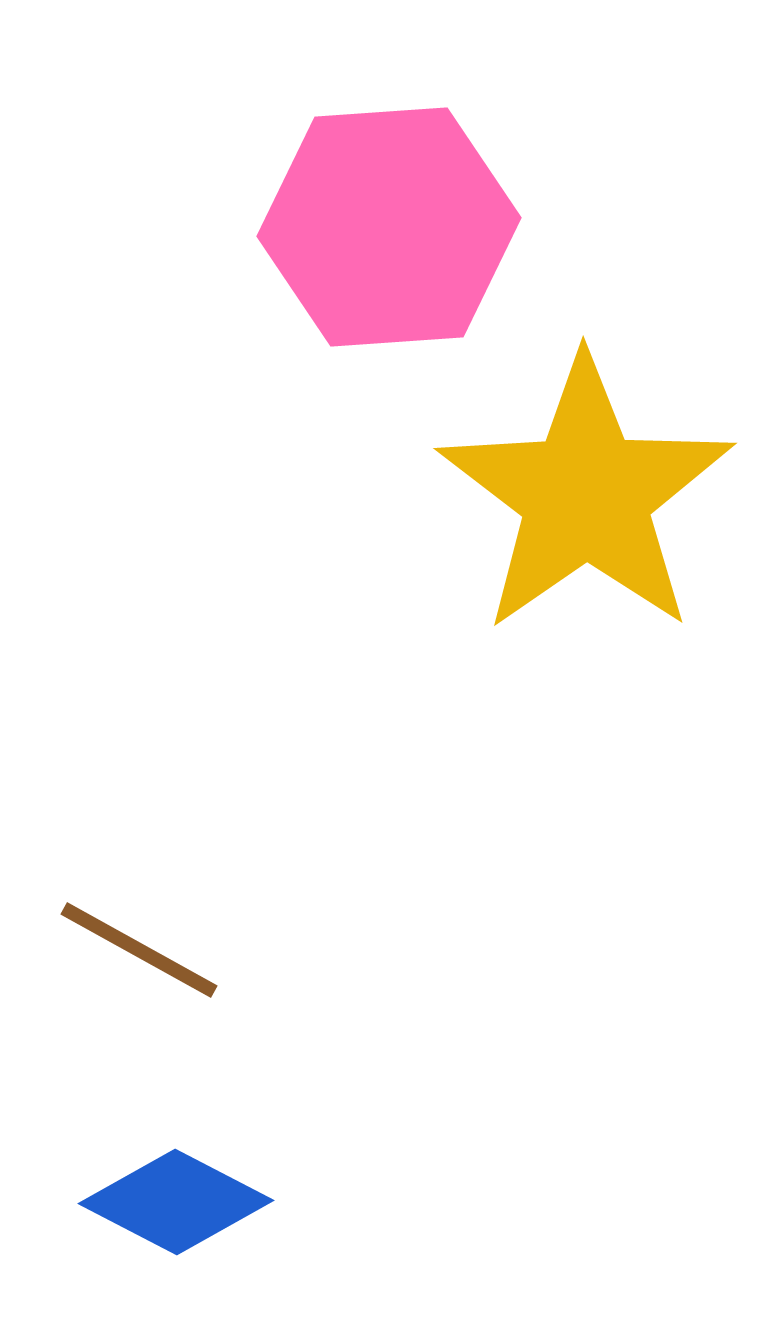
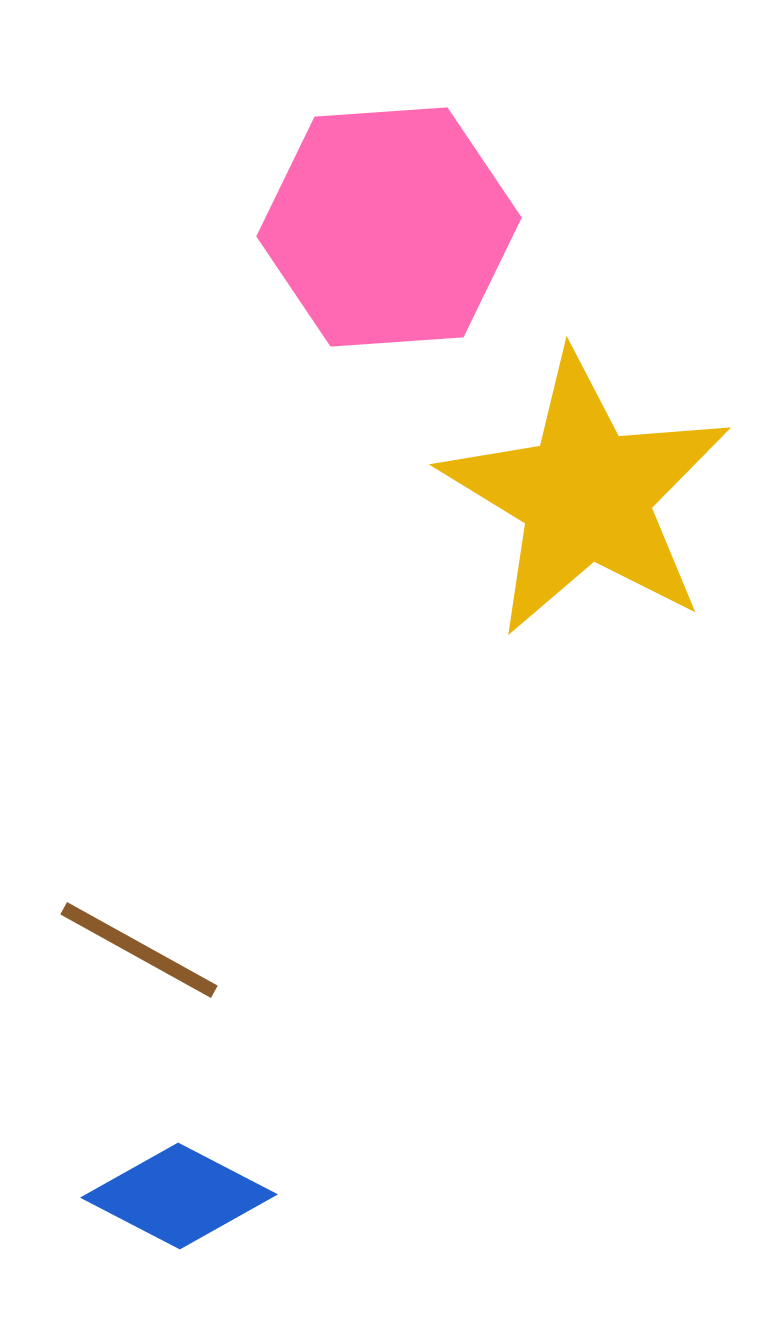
yellow star: rotated 6 degrees counterclockwise
blue diamond: moved 3 px right, 6 px up
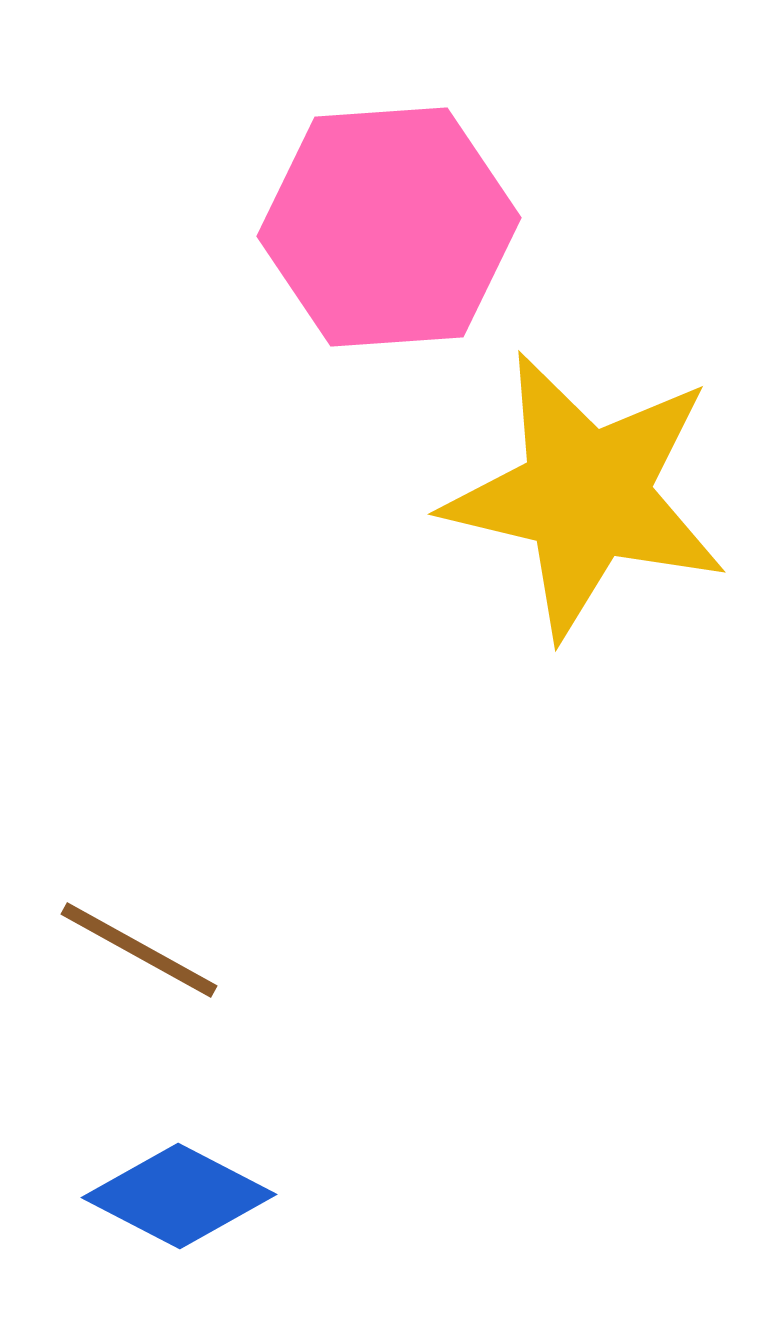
yellow star: rotated 18 degrees counterclockwise
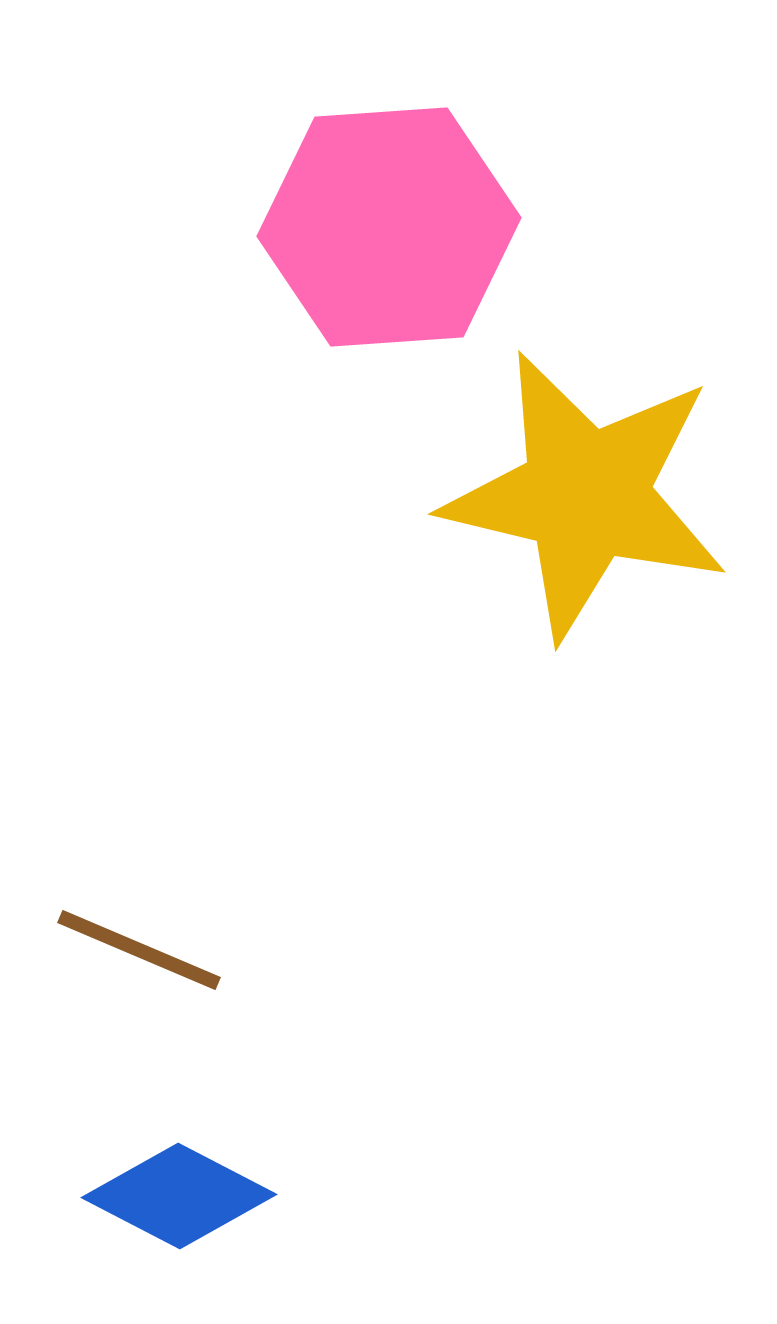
brown line: rotated 6 degrees counterclockwise
